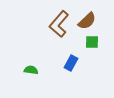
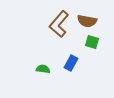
brown semicircle: rotated 54 degrees clockwise
green square: rotated 16 degrees clockwise
green semicircle: moved 12 px right, 1 px up
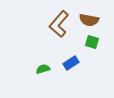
brown semicircle: moved 2 px right, 1 px up
blue rectangle: rotated 28 degrees clockwise
green semicircle: rotated 24 degrees counterclockwise
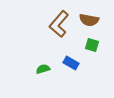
green square: moved 3 px down
blue rectangle: rotated 63 degrees clockwise
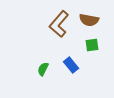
green square: rotated 24 degrees counterclockwise
blue rectangle: moved 2 px down; rotated 21 degrees clockwise
green semicircle: rotated 48 degrees counterclockwise
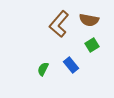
green square: rotated 24 degrees counterclockwise
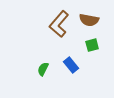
green square: rotated 16 degrees clockwise
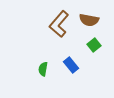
green square: moved 2 px right; rotated 24 degrees counterclockwise
green semicircle: rotated 16 degrees counterclockwise
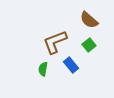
brown semicircle: rotated 30 degrees clockwise
brown L-shape: moved 4 px left, 18 px down; rotated 28 degrees clockwise
green square: moved 5 px left
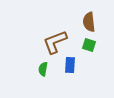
brown semicircle: moved 2 px down; rotated 42 degrees clockwise
green square: rotated 32 degrees counterclockwise
blue rectangle: moved 1 px left; rotated 42 degrees clockwise
